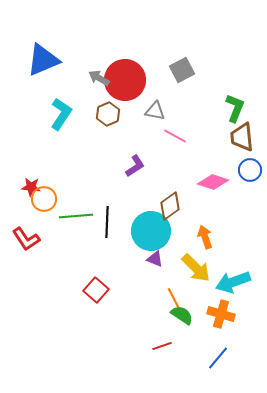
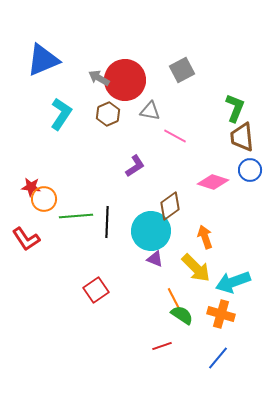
gray triangle: moved 5 px left
red square: rotated 15 degrees clockwise
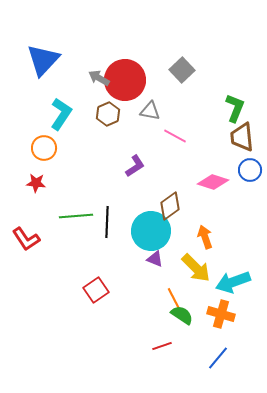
blue triangle: rotated 24 degrees counterclockwise
gray square: rotated 15 degrees counterclockwise
red star: moved 5 px right, 4 px up
orange circle: moved 51 px up
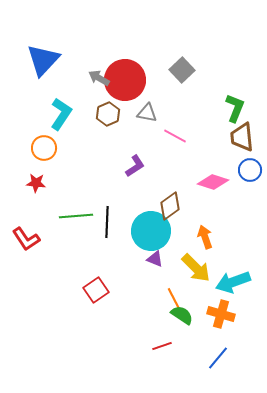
gray triangle: moved 3 px left, 2 px down
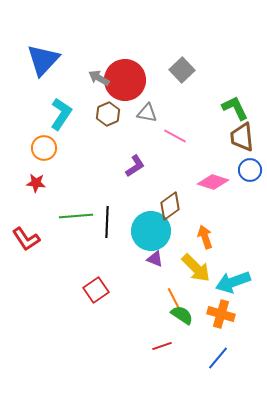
green L-shape: rotated 48 degrees counterclockwise
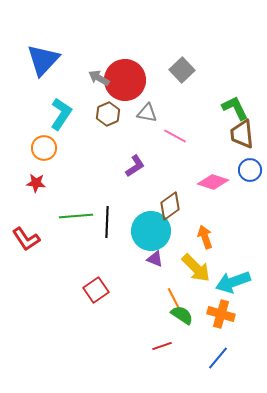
brown trapezoid: moved 3 px up
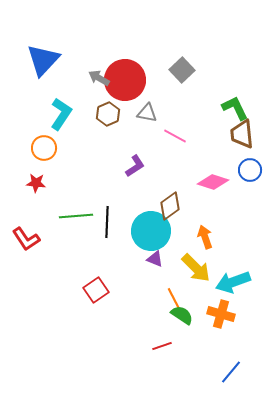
blue line: moved 13 px right, 14 px down
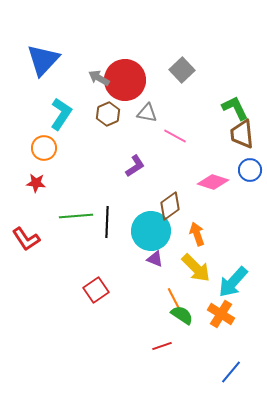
orange arrow: moved 8 px left, 3 px up
cyan arrow: rotated 28 degrees counterclockwise
orange cross: rotated 16 degrees clockwise
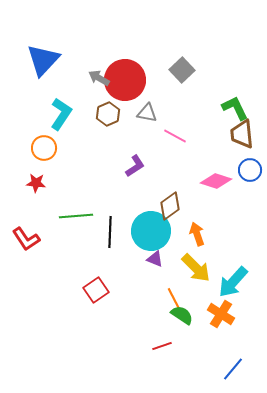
pink diamond: moved 3 px right, 1 px up
black line: moved 3 px right, 10 px down
blue line: moved 2 px right, 3 px up
